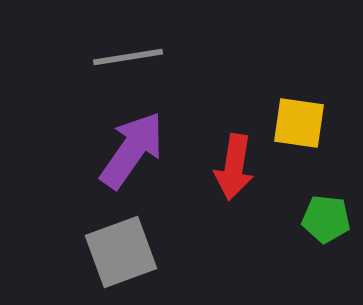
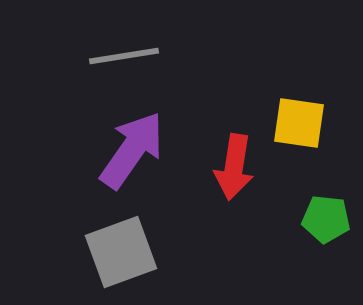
gray line: moved 4 px left, 1 px up
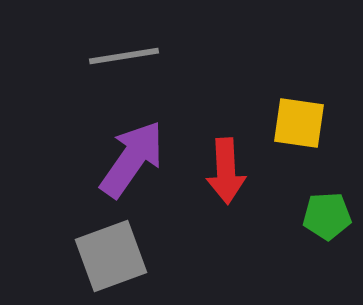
purple arrow: moved 9 px down
red arrow: moved 8 px left, 4 px down; rotated 12 degrees counterclockwise
green pentagon: moved 1 px right, 3 px up; rotated 9 degrees counterclockwise
gray square: moved 10 px left, 4 px down
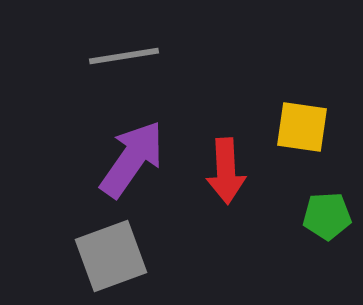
yellow square: moved 3 px right, 4 px down
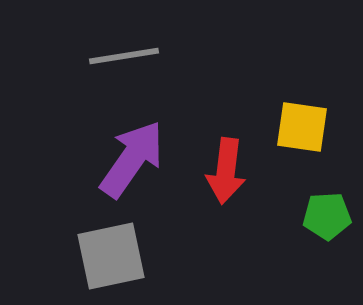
red arrow: rotated 10 degrees clockwise
gray square: rotated 8 degrees clockwise
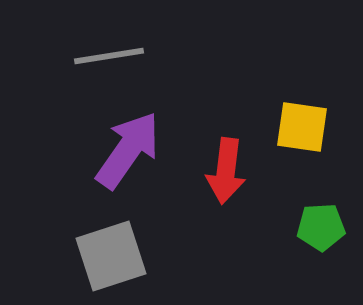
gray line: moved 15 px left
purple arrow: moved 4 px left, 9 px up
green pentagon: moved 6 px left, 11 px down
gray square: rotated 6 degrees counterclockwise
